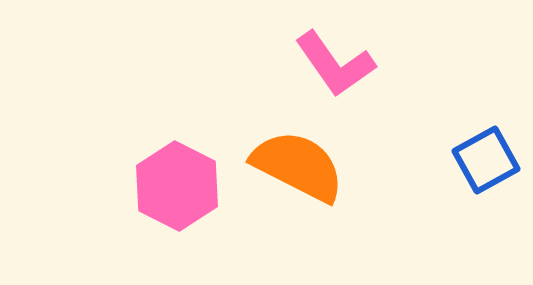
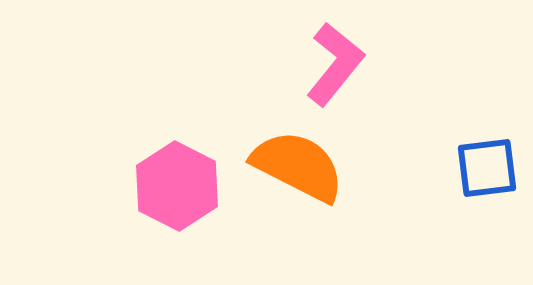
pink L-shape: rotated 106 degrees counterclockwise
blue square: moved 1 px right, 8 px down; rotated 22 degrees clockwise
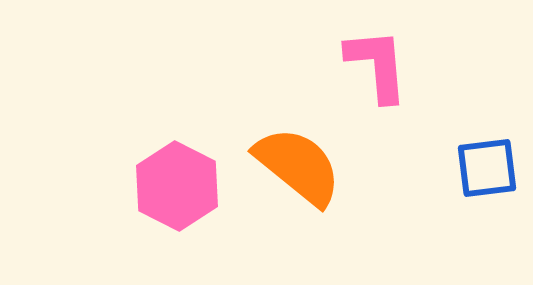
pink L-shape: moved 42 px right, 1 px down; rotated 44 degrees counterclockwise
orange semicircle: rotated 12 degrees clockwise
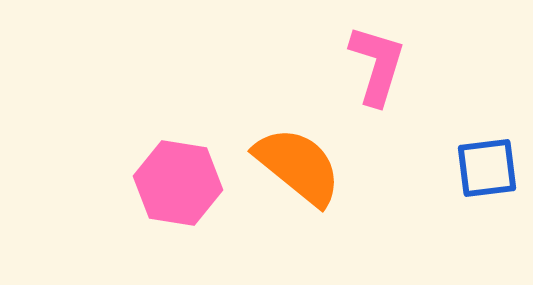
pink L-shape: rotated 22 degrees clockwise
pink hexagon: moved 1 px right, 3 px up; rotated 18 degrees counterclockwise
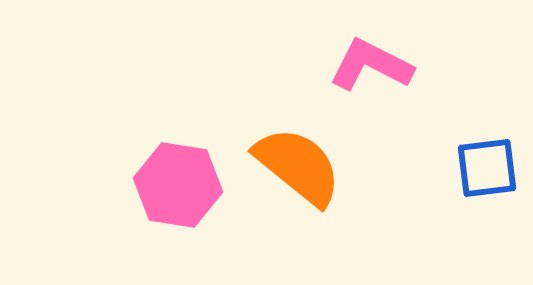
pink L-shape: moved 6 px left; rotated 80 degrees counterclockwise
pink hexagon: moved 2 px down
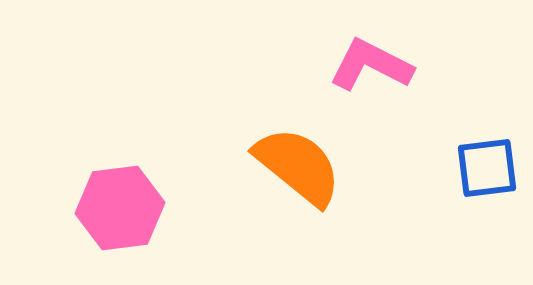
pink hexagon: moved 58 px left, 23 px down; rotated 16 degrees counterclockwise
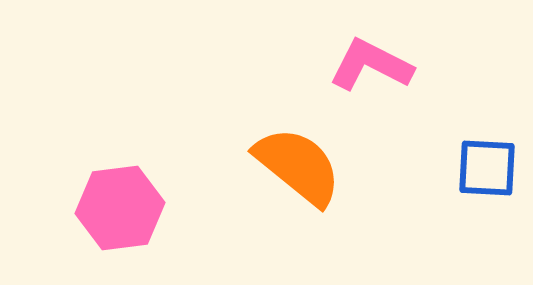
blue square: rotated 10 degrees clockwise
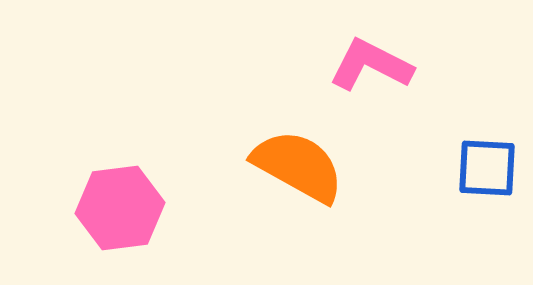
orange semicircle: rotated 10 degrees counterclockwise
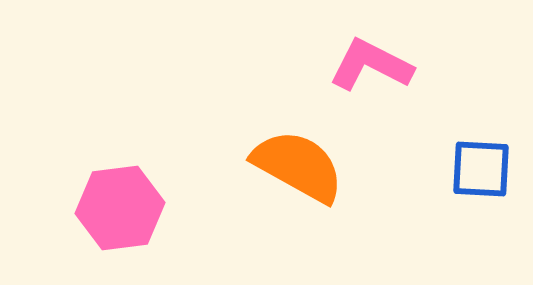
blue square: moved 6 px left, 1 px down
